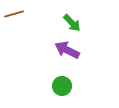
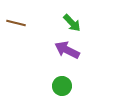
brown line: moved 2 px right, 9 px down; rotated 30 degrees clockwise
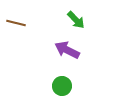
green arrow: moved 4 px right, 3 px up
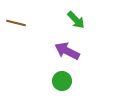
purple arrow: moved 1 px down
green circle: moved 5 px up
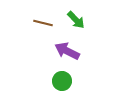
brown line: moved 27 px right
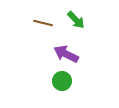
purple arrow: moved 1 px left, 3 px down
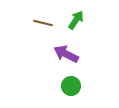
green arrow: rotated 102 degrees counterclockwise
green circle: moved 9 px right, 5 px down
